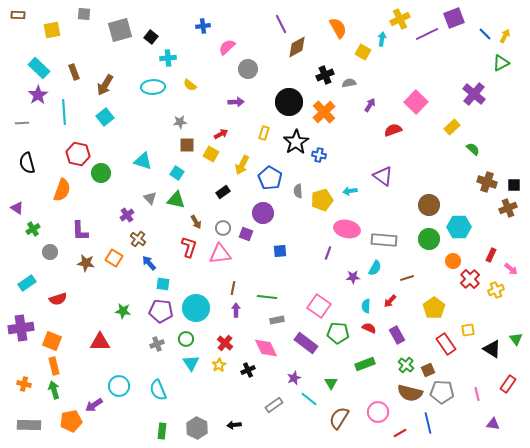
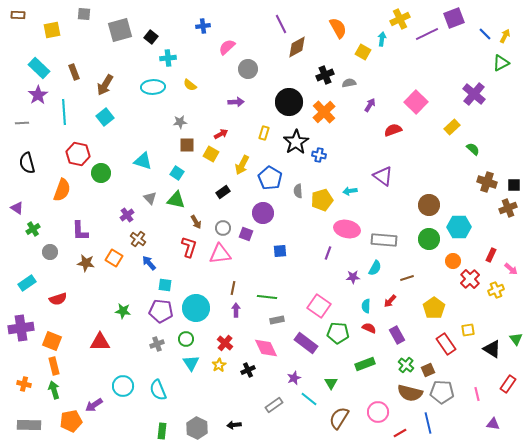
cyan square at (163, 284): moved 2 px right, 1 px down
cyan circle at (119, 386): moved 4 px right
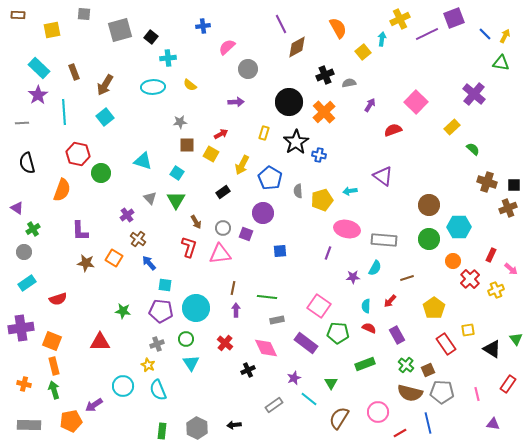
yellow square at (363, 52): rotated 21 degrees clockwise
green triangle at (501, 63): rotated 36 degrees clockwise
green triangle at (176, 200): rotated 48 degrees clockwise
gray circle at (50, 252): moved 26 px left
yellow star at (219, 365): moved 71 px left; rotated 16 degrees counterclockwise
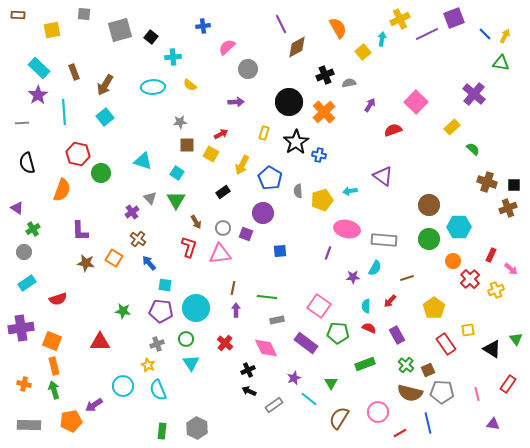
cyan cross at (168, 58): moved 5 px right, 1 px up
purple cross at (127, 215): moved 5 px right, 3 px up
black arrow at (234, 425): moved 15 px right, 34 px up; rotated 32 degrees clockwise
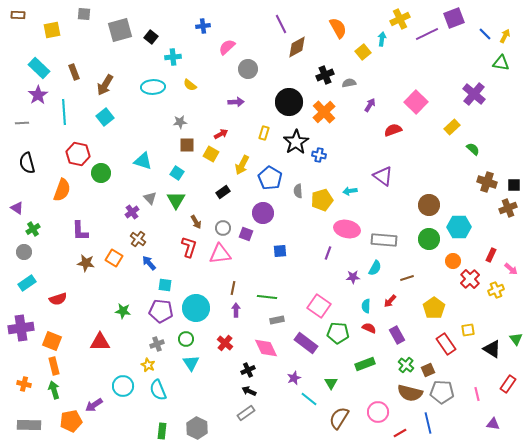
gray rectangle at (274, 405): moved 28 px left, 8 px down
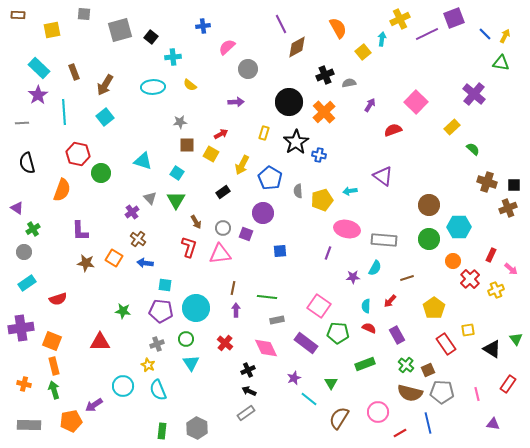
blue arrow at (149, 263): moved 4 px left; rotated 42 degrees counterclockwise
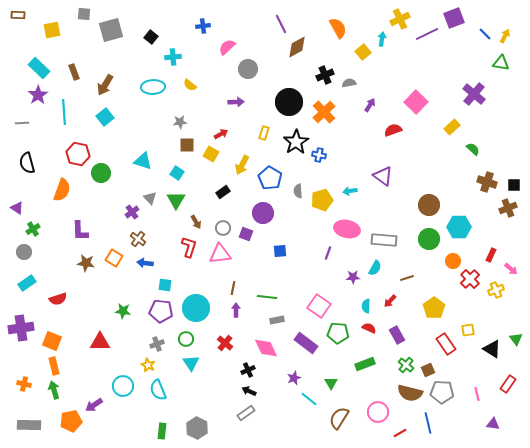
gray square at (120, 30): moved 9 px left
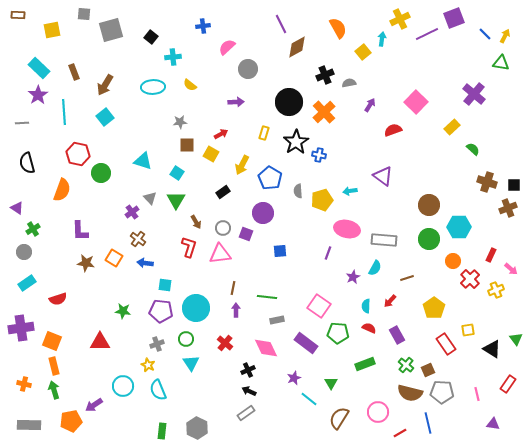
purple star at (353, 277): rotated 24 degrees counterclockwise
